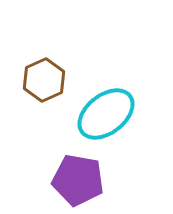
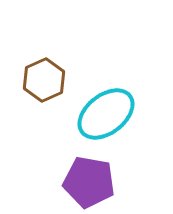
purple pentagon: moved 11 px right, 2 px down
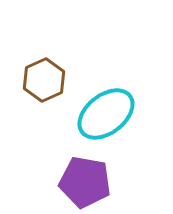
purple pentagon: moved 4 px left
